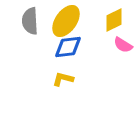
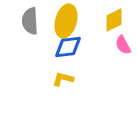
yellow ellipse: rotated 20 degrees counterclockwise
pink semicircle: rotated 30 degrees clockwise
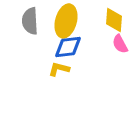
yellow diamond: rotated 60 degrees counterclockwise
pink semicircle: moved 3 px left, 1 px up
yellow L-shape: moved 4 px left, 10 px up
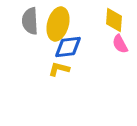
yellow ellipse: moved 8 px left, 3 px down
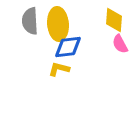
yellow ellipse: rotated 20 degrees counterclockwise
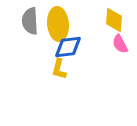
yellow L-shape: rotated 90 degrees counterclockwise
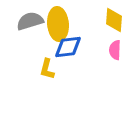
gray semicircle: rotated 76 degrees clockwise
pink semicircle: moved 5 px left, 6 px down; rotated 30 degrees clockwise
yellow L-shape: moved 12 px left
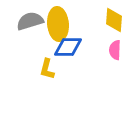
blue diamond: rotated 8 degrees clockwise
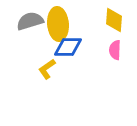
yellow L-shape: rotated 40 degrees clockwise
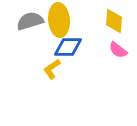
yellow diamond: moved 1 px down
yellow ellipse: moved 1 px right, 4 px up
pink semicircle: moved 3 px right; rotated 54 degrees counterclockwise
yellow L-shape: moved 5 px right
